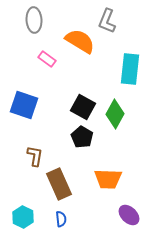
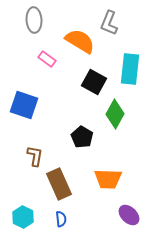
gray L-shape: moved 2 px right, 2 px down
black square: moved 11 px right, 25 px up
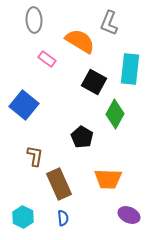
blue square: rotated 20 degrees clockwise
purple ellipse: rotated 20 degrees counterclockwise
blue semicircle: moved 2 px right, 1 px up
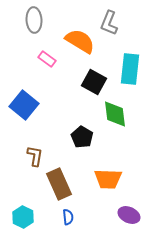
green diamond: rotated 36 degrees counterclockwise
blue semicircle: moved 5 px right, 1 px up
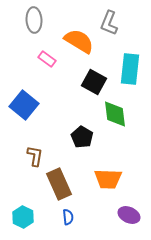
orange semicircle: moved 1 px left
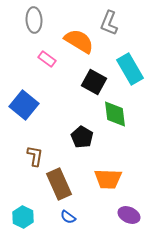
cyan rectangle: rotated 36 degrees counterclockwise
blue semicircle: rotated 133 degrees clockwise
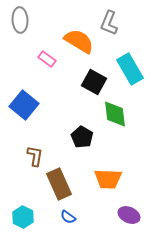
gray ellipse: moved 14 px left
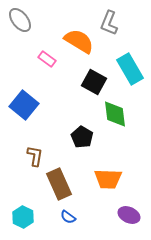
gray ellipse: rotated 35 degrees counterclockwise
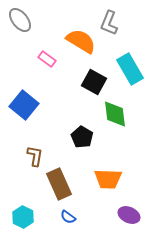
orange semicircle: moved 2 px right
